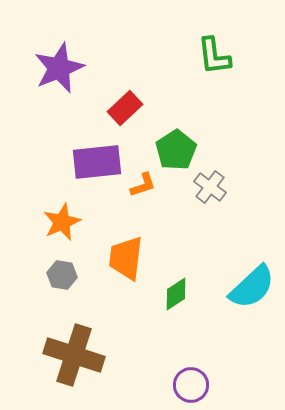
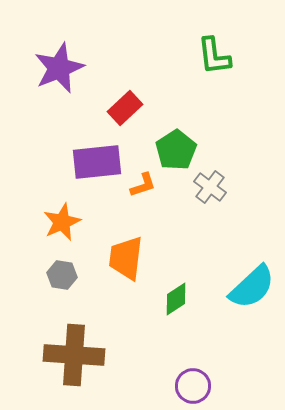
green diamond: moved 5 px down
brown cross: rotated 14 degrees counterclockwise
purple circle: moved 2 px right, 1 px down
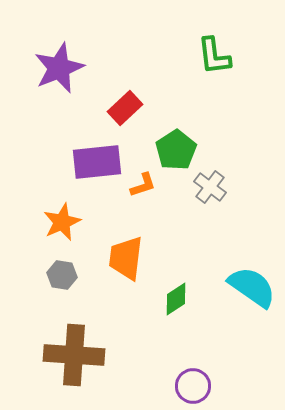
cyan semicircle: rotated 102 degrees counterclockwise
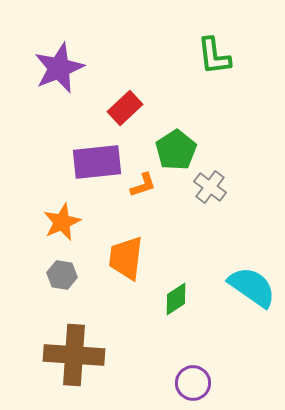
purple circle: moved 3 px up
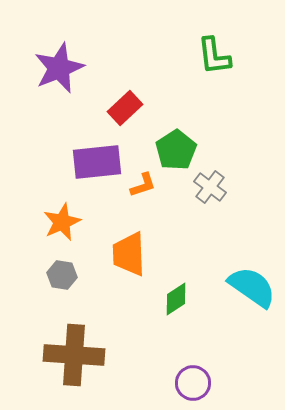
orange trapezoid: moved 3 px right, 4 px up; rotated 9 degrees counterclockwise
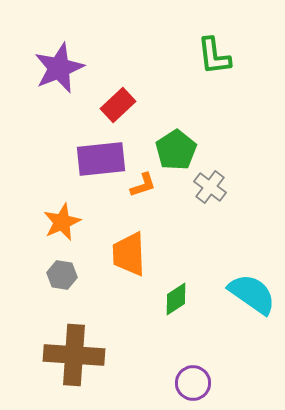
red rectangle: moved 7 px left, 3 px up
purple rectangle: moved 4 px right, 3 px up
cyan semicircle: moved 7 px down
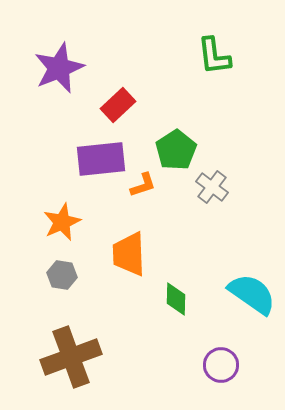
gray cross: moved 2 px right
green diamond: rotated 56 degrees counterclockwise
brown cross: moved 3 px left, 2 px down; rotated 24 degrees counterclockwise
purple circle: moved 28 px right, 18 px up
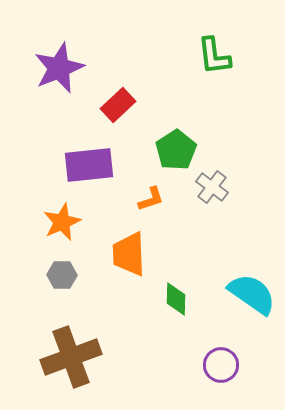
purple rectangle: moved 12 px left, 6 px down
orange L-shape: moved 8 px right, 14 px down
gray hexagon: rotated 8 degrees counterclockwise
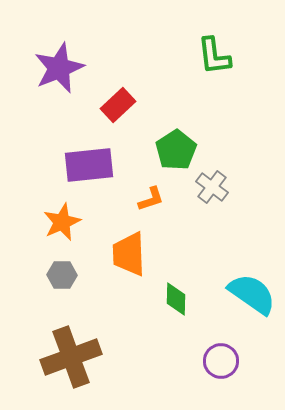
purple circle: moved 4 px up
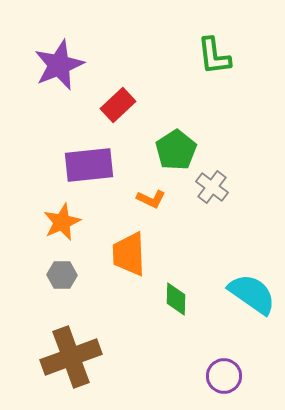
purple star: moved 3 px up
orange L-shape: rotated 44 degrees clockwise
purple circle: moved 3 px right, 15 px down
